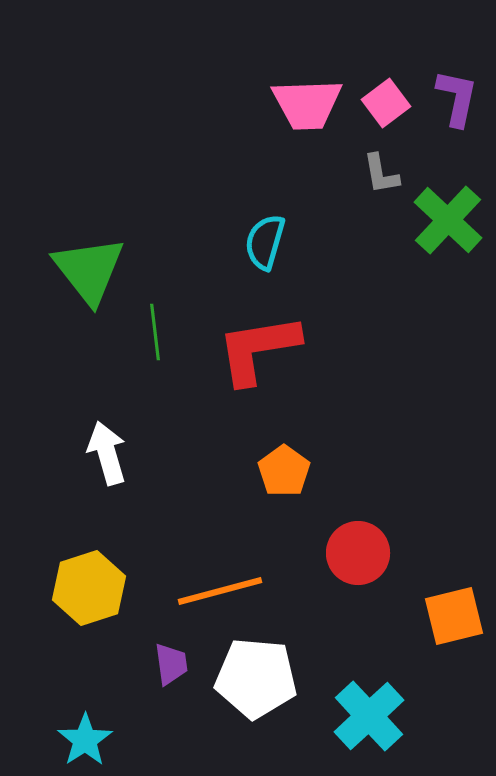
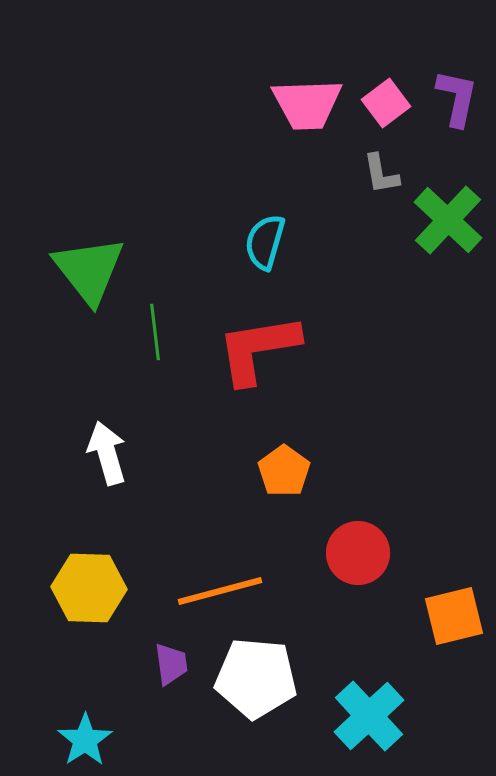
yellow hexagon: rotated 20 degrees clockwise
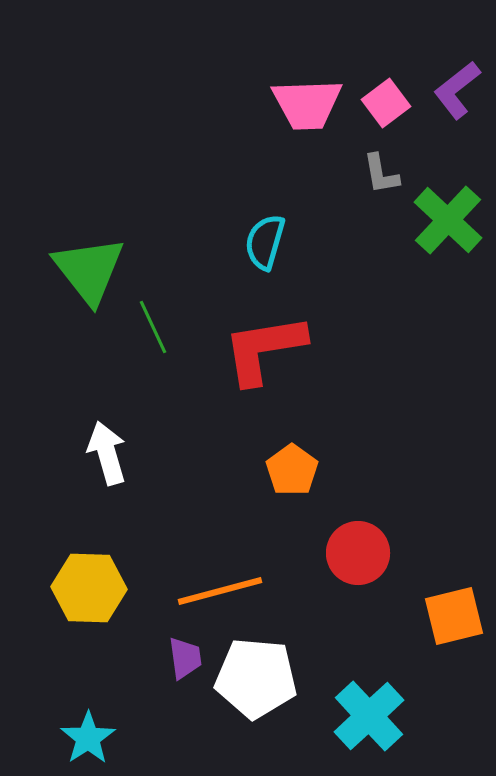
purple L-shape: moved 8 px up; rotated 140 degrees counterclockwise
green line: moved 2 px left, 5 px up; rotated 18 degrees counterclockwise
red L-shape: moved 6 px right
orange pentagon: moved 8 px right, 1 px up
purple trapezoid: moved 14 px right, 6 px up
cyan star: moved 3 px right, 2 px up
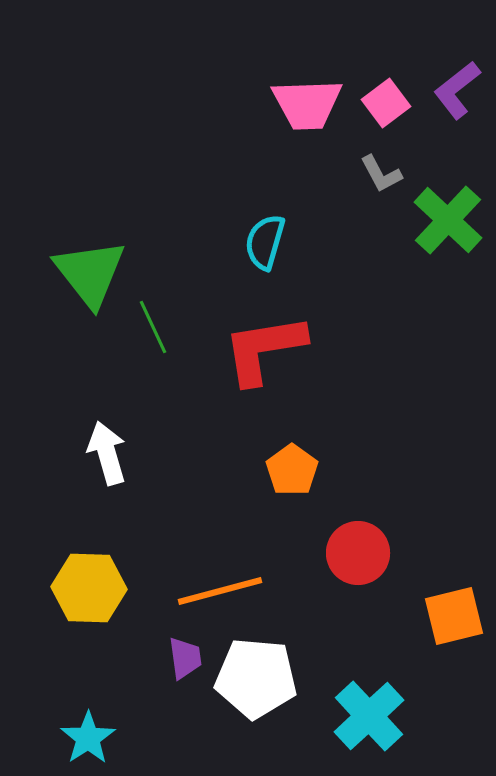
gray L-shape: rotated 18 degrees counterclockwise
green triangle: moved 1 px right, 3 px down
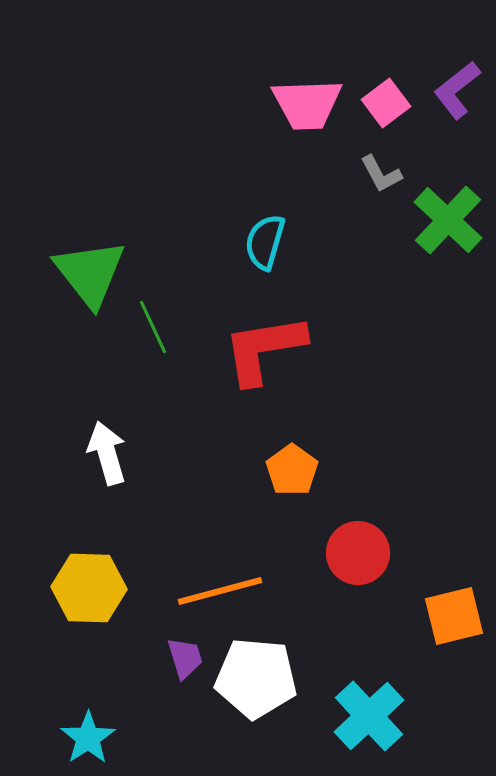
purple trapezoid: rotated 9 degrees counterclockwise
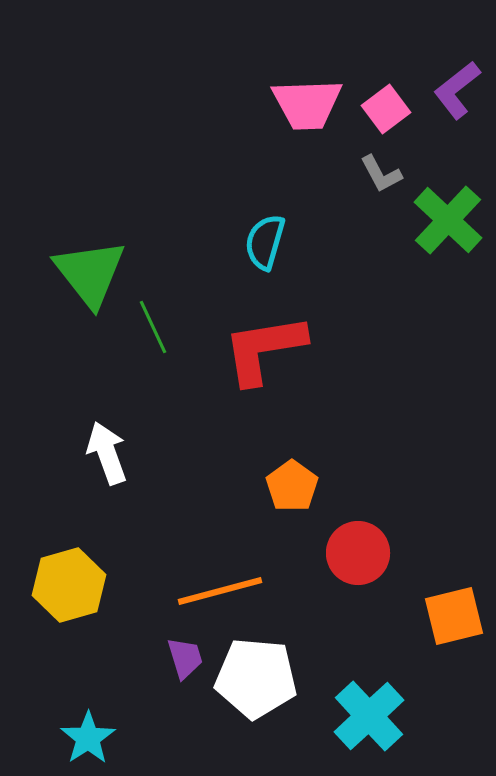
pink square: moved 6 px down
white arrow: rotated 4 degrees counterclockwise
orange pentagon: moved 16 px down
yellow hexagon: moved 20 px left, 3 px up; rotated 18 degrees counterclockwise
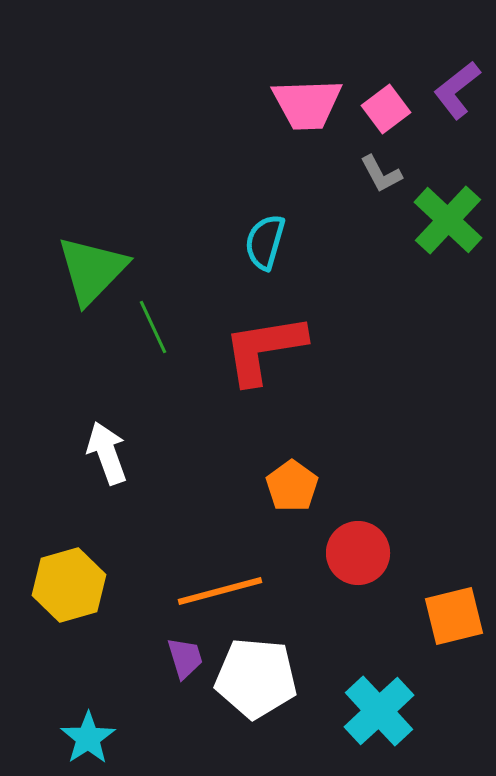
green triangle: moved 2 px right, 3 px up; rotated 22 degrees clockwise
cyan cross: moved 10 px right, 5 px up
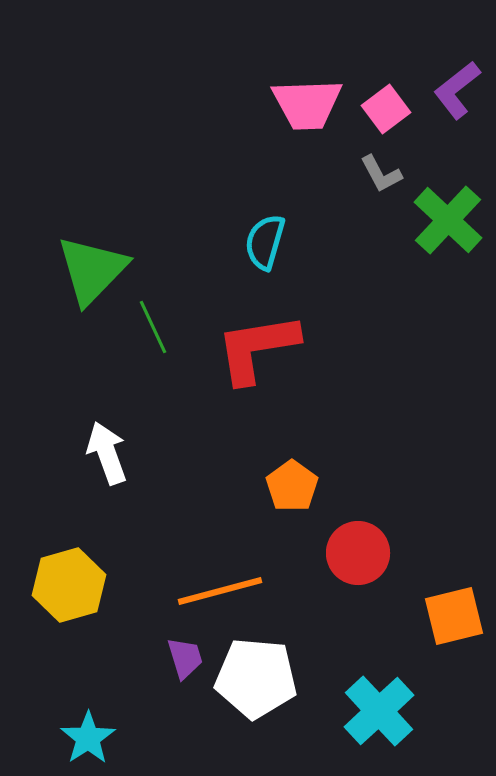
red L-shape: moved 7 px left, 1 px up
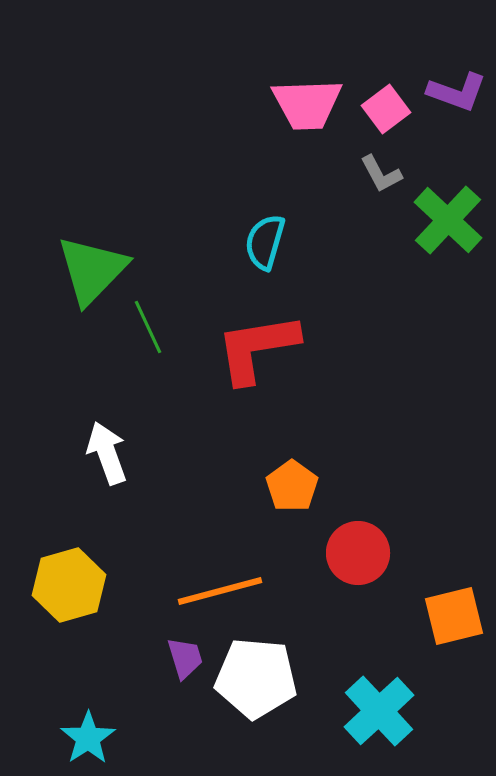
purple L-shape: moved 2 px down; rotated 122 degrees counterclockwise
green line: moved 5 px left
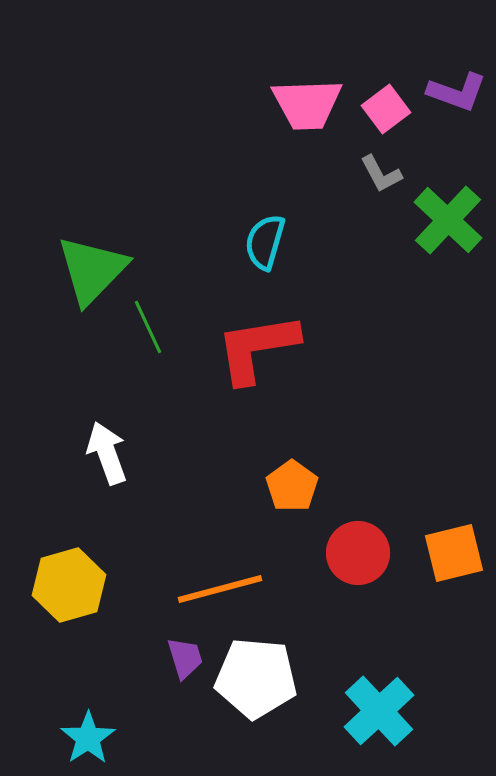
orange line: moved 2 px up
orange square: moved 63 px up
